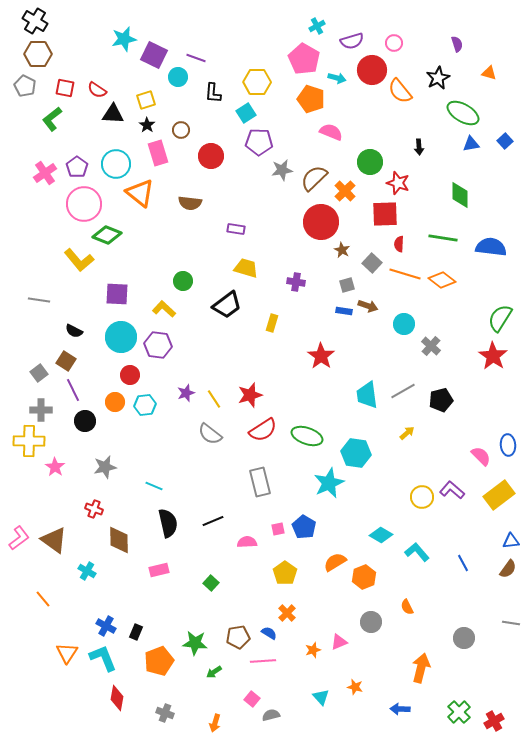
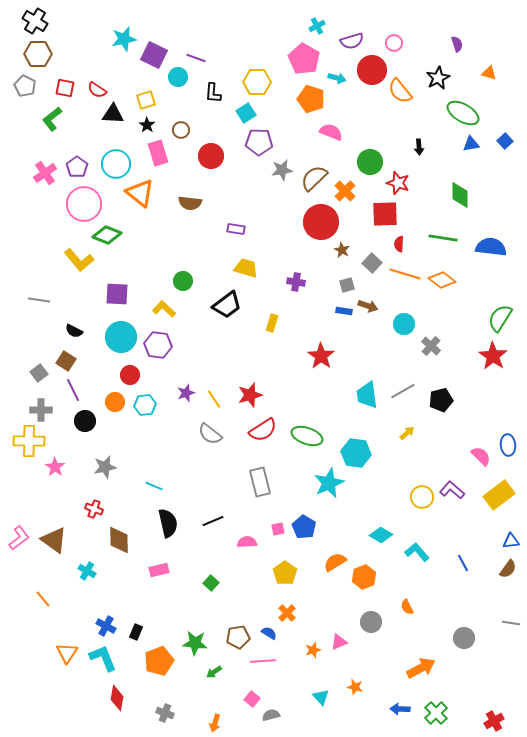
orange arrow at (421, 668): rotated 48 degrees clockwise
green cross at (459, 712): moved 23 px left, 1 px down
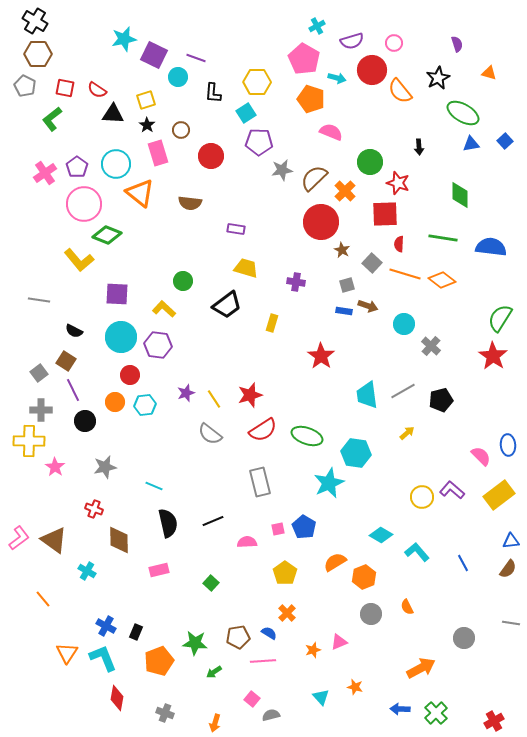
gray circle at (371, 622): moved 8 px up
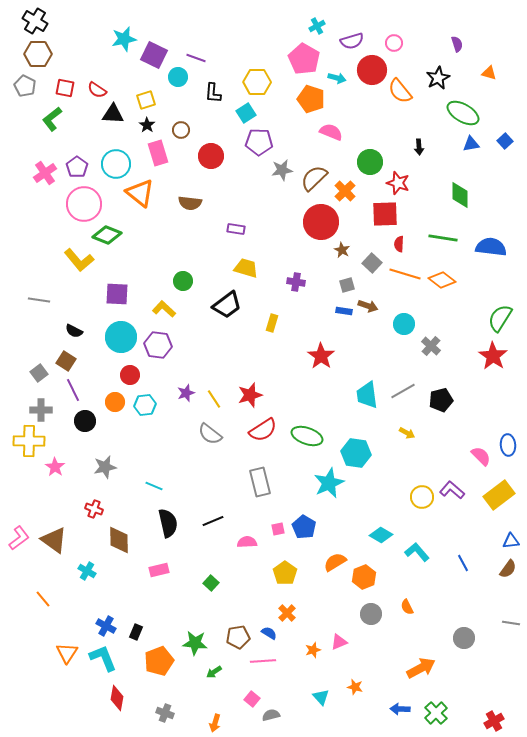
yellow arrow at (407, 433): rotated 70 degrees clockwise
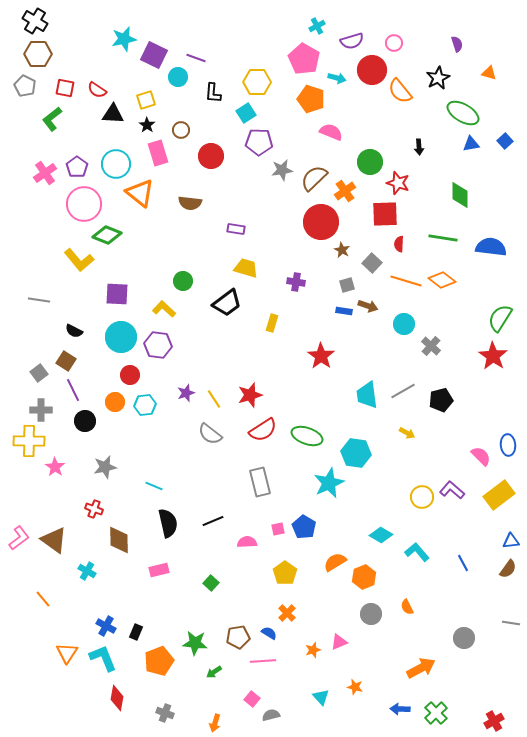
orange cross at (345, 191): rotated 10 degrees clockwise
orange line at (405, 274): moved 1 px right, 7 px down
black trapezoid at (227, 305): moved 2 px up
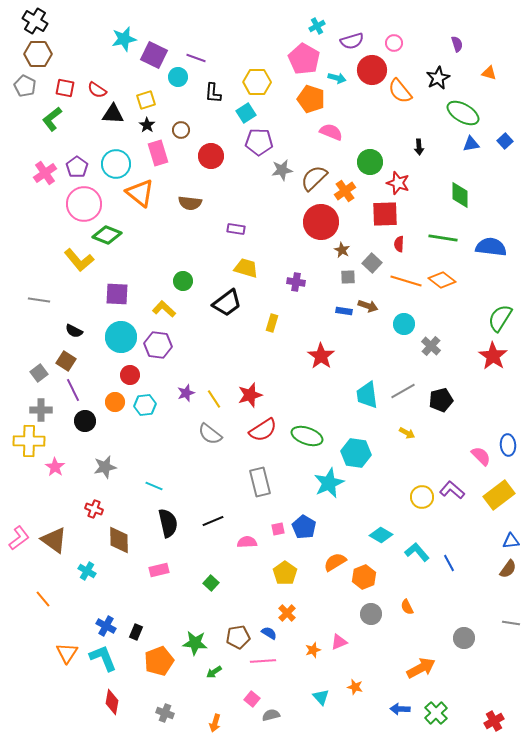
gray square at (347, 285): moved 1 px right, 8 px up; rotated 14 degrees clockwise
blue line at (463, 563): moved 14 px left
red diamond at (117, 698): moved 5 px left, 4 px down
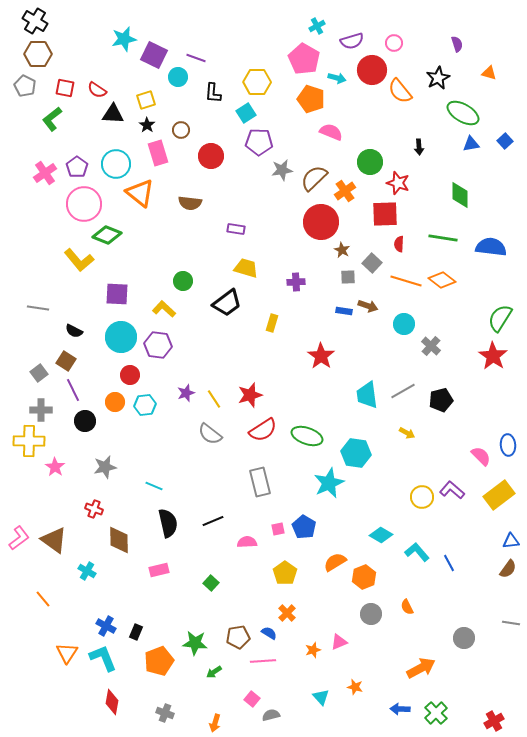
purple cross at (296, 282): rotated 12 degrees counterclockwise
gray line at (39, 300): moved 1 px left, 8 px down
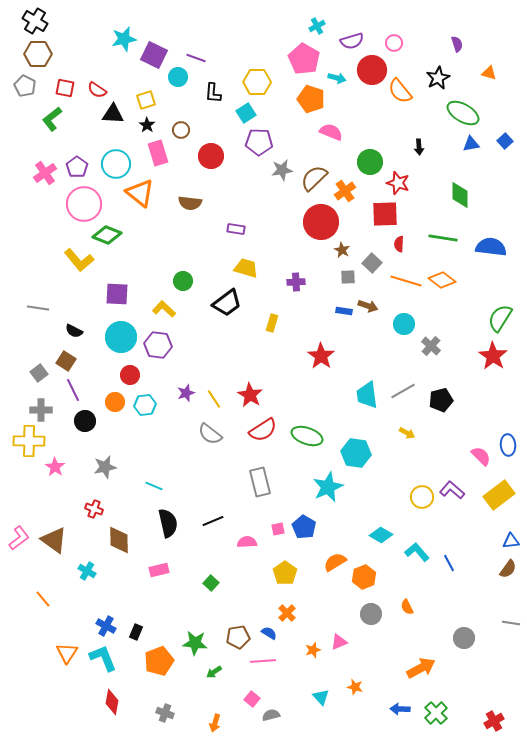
red star at (250, 395): rotated 25 degrees counterclockwise
cyan star at (329, 483): moved 1 px left, 4 px down
